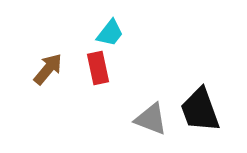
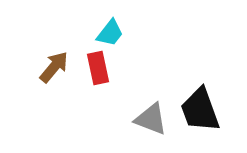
brown arrow: moved 6 px right, 2 px up
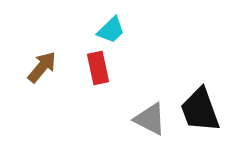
cyan trapezoid: moved 1 px right, 3 px up; rotated 8 degrees clockwise
brown arrow: moved 12 px left
gray triangle: moved 1 px left; rotated 6 degrees clockwise
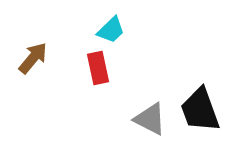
brown arrow: moved 9 px left, 9 px up
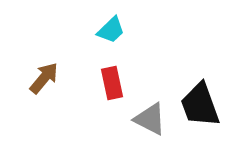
brown arrow: moved 11 px right, 20 px down
red rectangle: moved 14 px right, 15 px down
black trapezoid: moved 5 px up
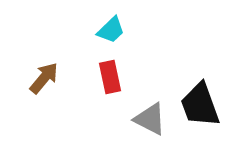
red rectangle: moved 2 px left, 6 px up
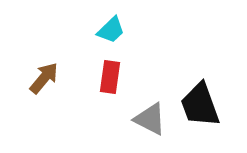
red rectangle: rotated 20 degrees clockwise
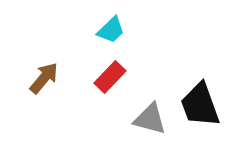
red rectangle: rotated 36 degrees clockwise
gray triangle: rotated 12 degrees counterclockwise
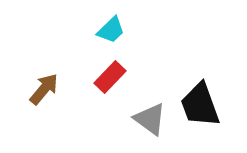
brown arrow: moved 11 px down
gray triangle: rotated 21 degrees clockwise
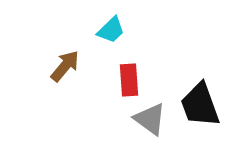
red rectangle: moved 19 px right, 3 px down; rotated 48 degrees counterclockwise
brown arrow: moved 21 px right, 23 px up
